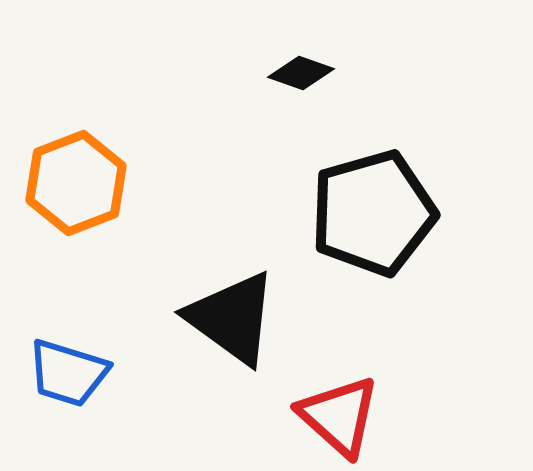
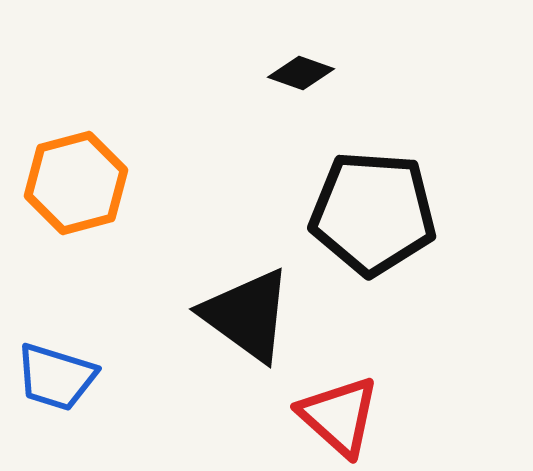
orange hexagon: rotated 6 degrees clockwise
black pentagon: rotated 20 degrees clockwise
black triangle: moved 15 px right, 3 px up
blue trapezoid: moved 12 px left, 4 px down
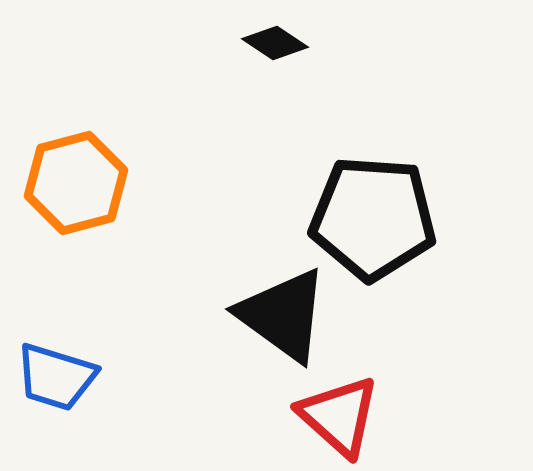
black diamond: moved 26 px left, 30 px up; rotated 14 degrees clockwise
black pentagon: moved 5 px down
black triangle: moved 36 px right
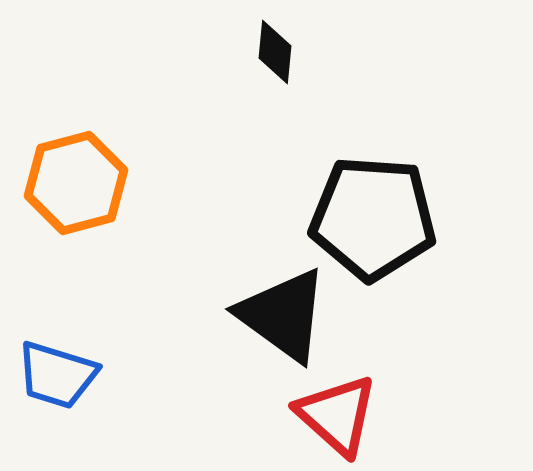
black diamond: moved 9 px down; rotated 62 degrees clockwise
blue trapezoid: moved 1 px right, 2 px up
red triangle: moved 2 px left, 1 px up
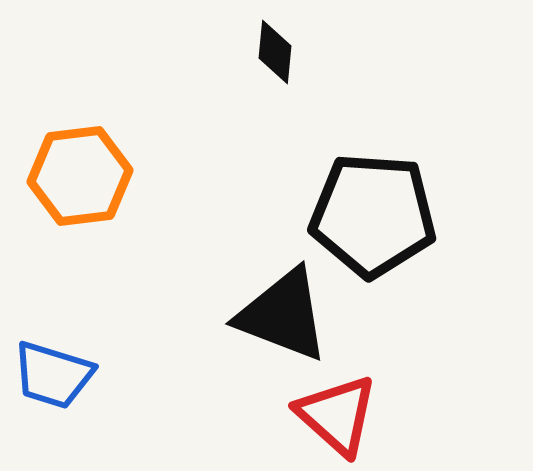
orange hexagon: moved 4 px right, 7 px up; rotated 8 degrees clockwise
black pentagon: moved 3 px up
black triangle: rotated 15 degrees counterclockwise
blue trapezoid: moved 4 px left
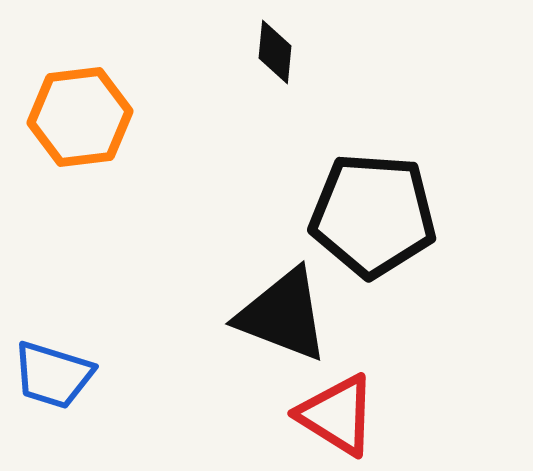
orange hexagon: moved 59 px up
red triangle: rotated 10 degrees counterclockwise
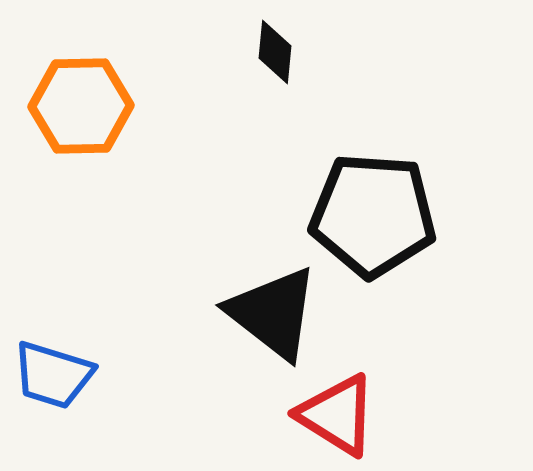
orange hexagon: moved 1 px right, 11 px up; rotated 6 degrees clockwise
black triangle: moved 10 px left, 2 px up; rotated 17 degrees clockwise
